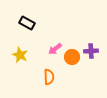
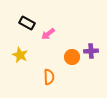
pink arrow: moved 7 px left, 15 px up
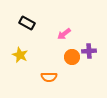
pink arrow: moved 16 px right
purple cross: moved 2 px left
orange semicircle: rotated 91 degrees clockwise
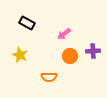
purple cross: moved 4 px right
orange circle: moved 2 px left, 1 px up
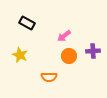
pink arrow: moved 2 px down
orange circle: moved 1 px left
